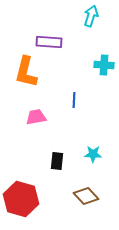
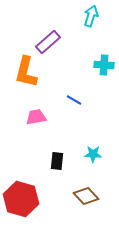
purple rectangle: moved 1 px left; rotated 45 degrees counterclockwise
blue line: rotated 63 degrees counterclockwise
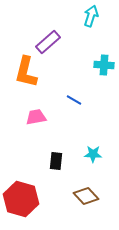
black rectangle: moved 1 px left
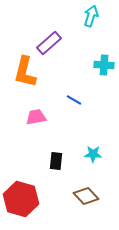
purple rectangle: moved 1 px right, 1 px down
orange L-shape: moved 1 px left
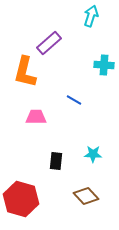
pink trapezoid: rotated 10 degrees clockwise
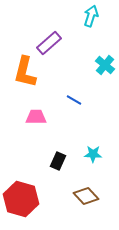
cyan cross: moved 1 px right; rotated 36 degrees clockwise
black rectangle: moved 2 px right; rotated 18 degrees clockwise
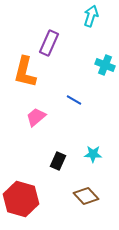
purple rectangle: rotated 25 degrees counterclockwise
cyan cross: rotated 18 degrees counterclockwise
pink trapezoid: rotated 40 degrees counterclockwise
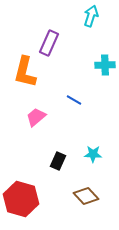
cyan cross: rotated 24 degrees counterclockwise
